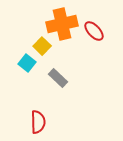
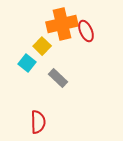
red ellipse: moved 8 px left; rotated 20 degrees clockwise
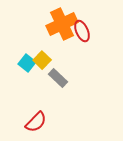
orange cross: rotated 12 degrees counterclockwise
red ellipse: moved 4 px left
yellow square: moved 14 px down
red semicircle: moved 2 px left; rotated 45 degrees clockwise
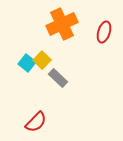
red ellipse: moved 22 px right, 1 px down; rotated 40 degrees clockwise
